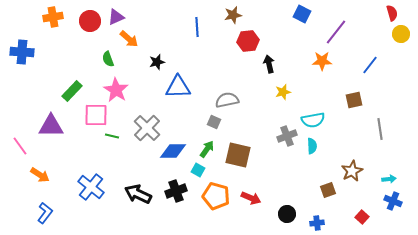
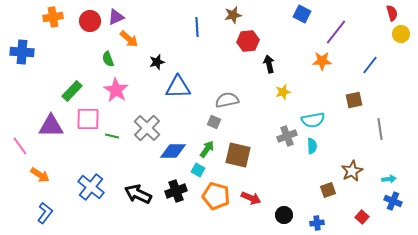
pink square at (96, 115): moved 8 px left, 4 px down
black circle at (287, 214): moved 3 px left, 1 px down
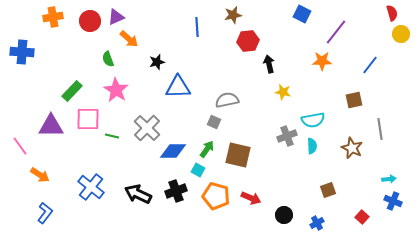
yellow star at (283, 92): rotated 28 degrees clockwise
brown star at (352, 171): moved 23 px up; rotated 20 degrees counterclockwise
blue cross at (317, 223): rotated 24 degrees counterclockwise
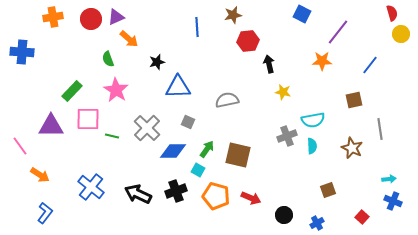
red circle at (90, 21): moved 1 px right, 2 px up
purple line at (336, 32): moved 2 px right
gray square at (214, 122): moved 26 px left
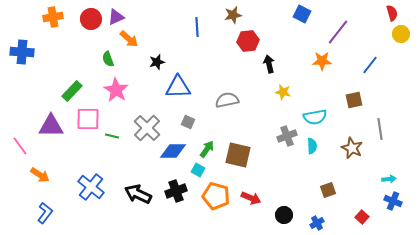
cyan semicircle at (313, 120): moved 2 px right, 3 px up
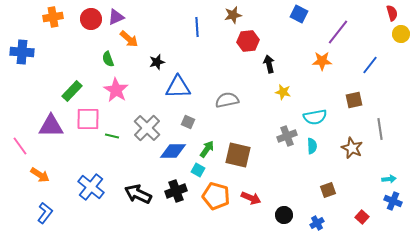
blue square at (302, 14): moved 3 px left
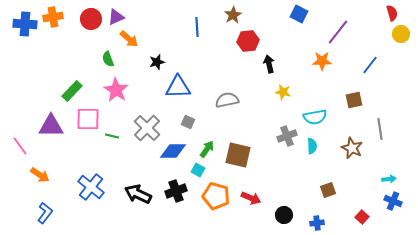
brown star at (233, 15): rotated 18 degrees counterclockwise
blue cross at (22, 52): moved 3 px right, 28 px up
blue cross at (317, 223): rotated 24 degrees clockwise
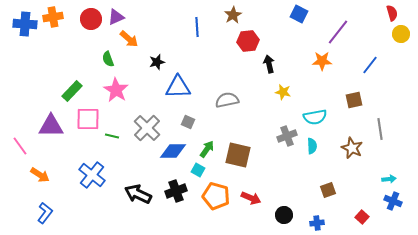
blue cross at (91, 187): moved 1 px right, 12 px up
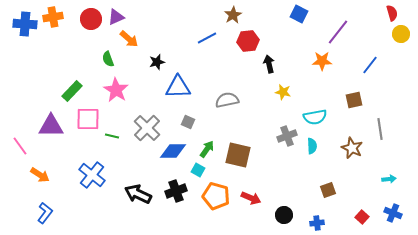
blue line at (197, 27): moved 10 px right, 11 px down; rotated 66 degrees clockwise
blue cross at (393, 201): moved 12 px down
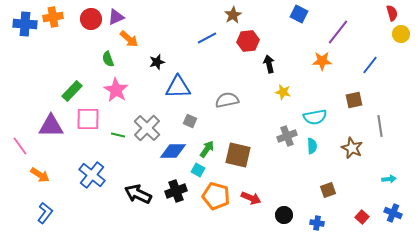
gray square at (188, 122): moved 2 px right, 1 px up
gray line at (380, 129): moved 3 px up
green line at (112, 136): moved 6 px right, 1 px up
blue cross at (317, 223): rotated 16 degrees clockwise
